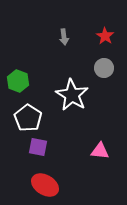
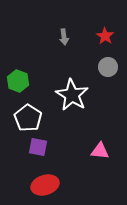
gray circle: moved 4 px right, 1 px up
red ellipse: rotated 48 degrees counterclockwise
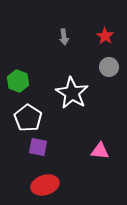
gray circle: moved 1 px right
white star: moved 2 px up
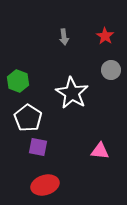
gray circle: moved 2 px right, 3 px down
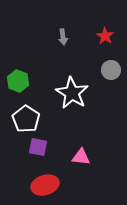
gray arrow: moved 1 px left
white pentagon: moved 2 px left, 1 px down
pink triangle: moved 19 px left, 6 px down
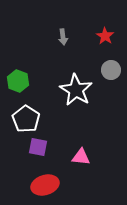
white star: moved 4 px right, 3 px up
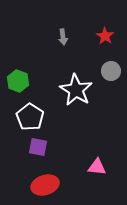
gray circle: moved 1 px down
white pentagon: moved 4 px right, 2 px up
pink triangle: moved 16 px right, 10 px down
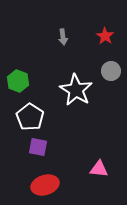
pink triangle: moved 2 px right, 2 px down
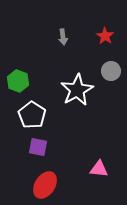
white star: moved 1 px right; rotated 12 degrees clockwise
white pentagon: moved 2 px right, 2 px up
red ellipse: rotated 40 degrees counterclockwise
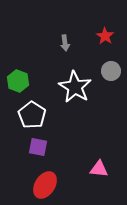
gray arrow: moved 2 px right, 6 px down
white star: moved 2 px left, 3 px up; rotated 12 degrees counterclockwise
